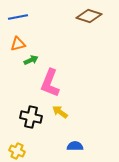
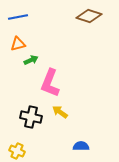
blue semicircle: moved 6 px right
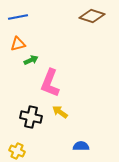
brown diamond: moved 3 px right
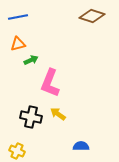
yellow arrow: moved 2 px left, 2 px down
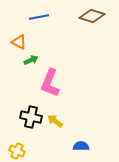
blue line: moved 21 px right
orange triangle: moved 1 px right, 2 px up; rotated 42 degrees clockwise
yellow arrow: moved 3 px left, 7 px down
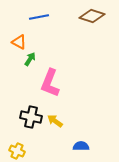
green arrow: moved 1 px left, 1 px up; rotated 32 degrees counterclockwise
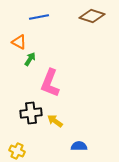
black cross: moved 4 px up; rotated 20 degrees counterclockwise
blue semicircle: moved 2 px left
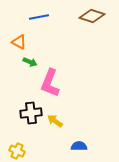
green arrow: moved 3 px down; rotated 80 degrees clockwise
